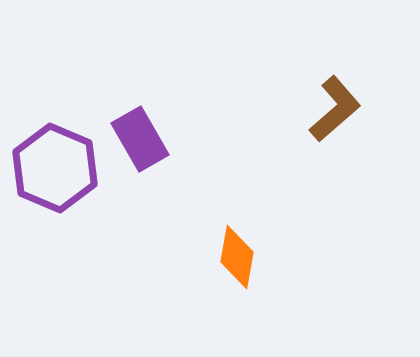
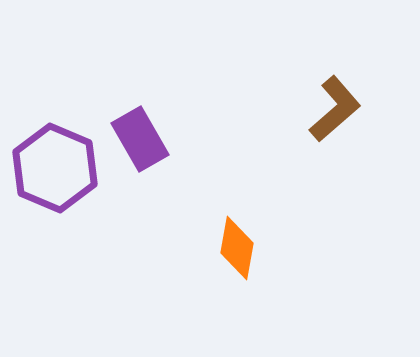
orange diamond: moved 9 px up
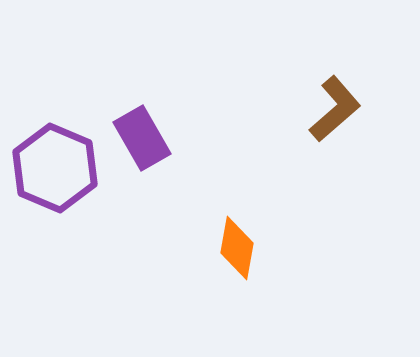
purple rectangle: moved 2 px right, 1 px up
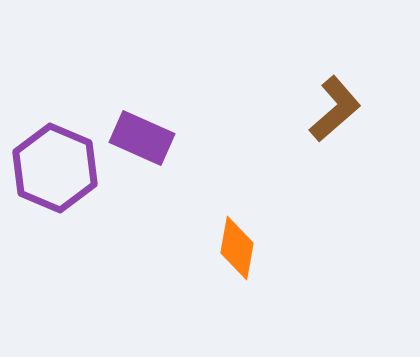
purple rectangle: rotated 36 degrees counterclockwise
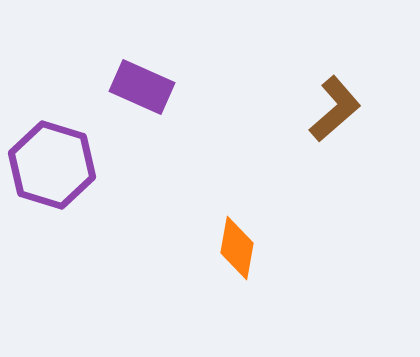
purple rectangle: moved 51 px up
purple hexagon: moved 3 px left, 3 px up; rotated 6 degrees counterclockwise
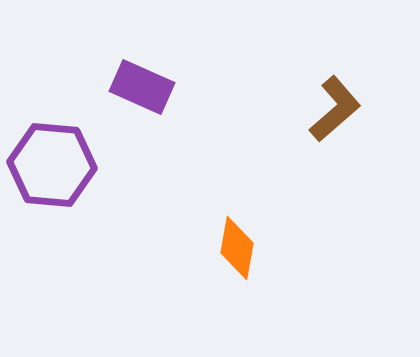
purple hexagon: rotated 12 degrees counterclockwise
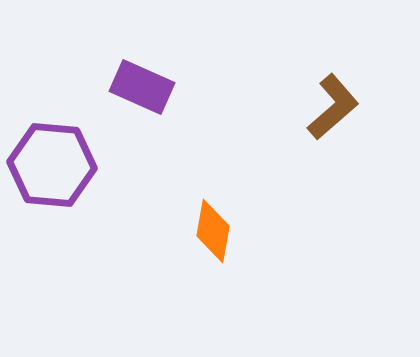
brown L-shape: moved 2 px left, 2 px up
orange diamond: moved 24 px left, 17 px up
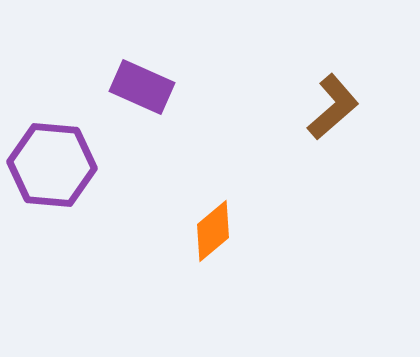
orange diamond: rotated 40 degrees clockwise
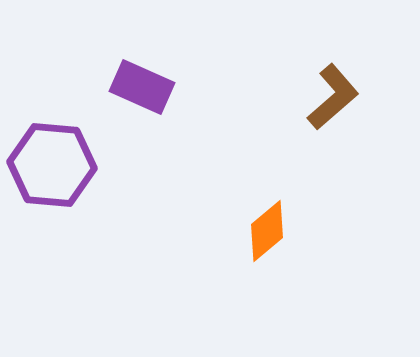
brown L-shape: moved 10 px up
orange diamond: moved 54 px right
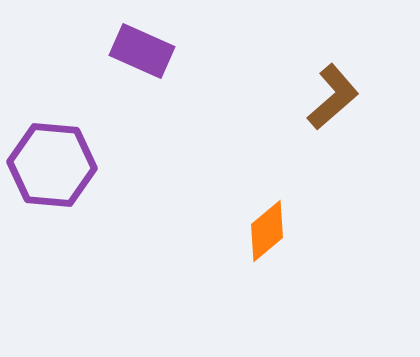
purple rectangle: moved 36 px up
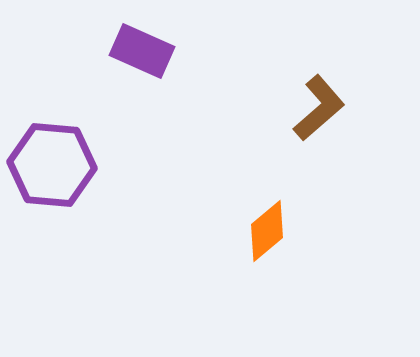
brown L-shape: moved 14 px left, 11 px down
